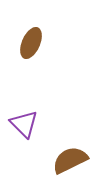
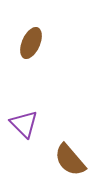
brown semicircle: rotated 105 degrees counterclockwise
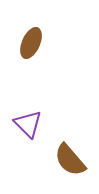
purple triangle: moved 4 px right
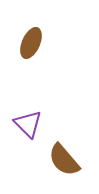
brown semicircle: moved 6 px left
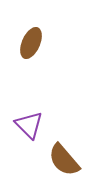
purple triangle: moved 1 px right, 1 px down
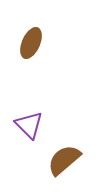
brown semicircle: rotated 90 degrees clockwise
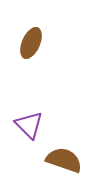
brown semicircle: rotated 60 degrees clockwise
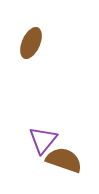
purple triangle: moved 14 px right, 15 px down; rotated 24 degrees clockwise
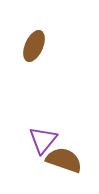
brown ellipse: moved 3 px right, 3 px down
